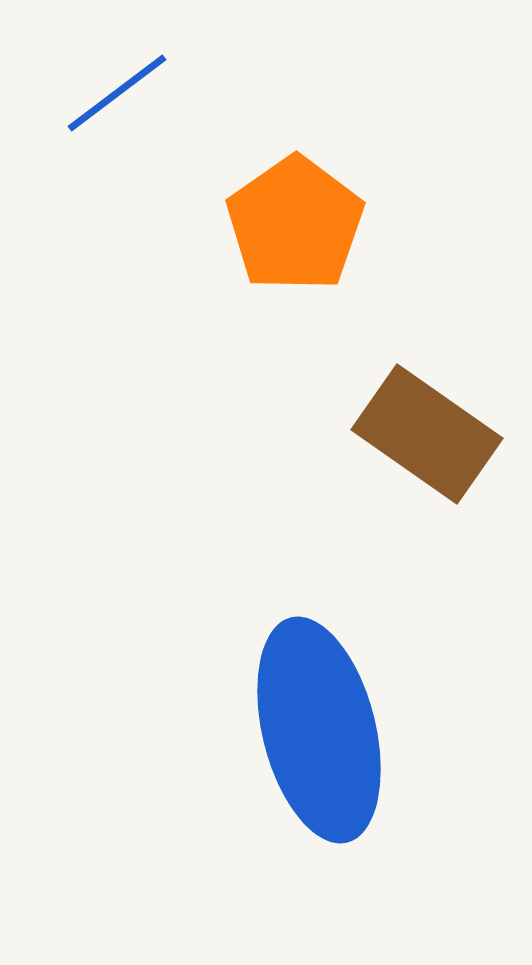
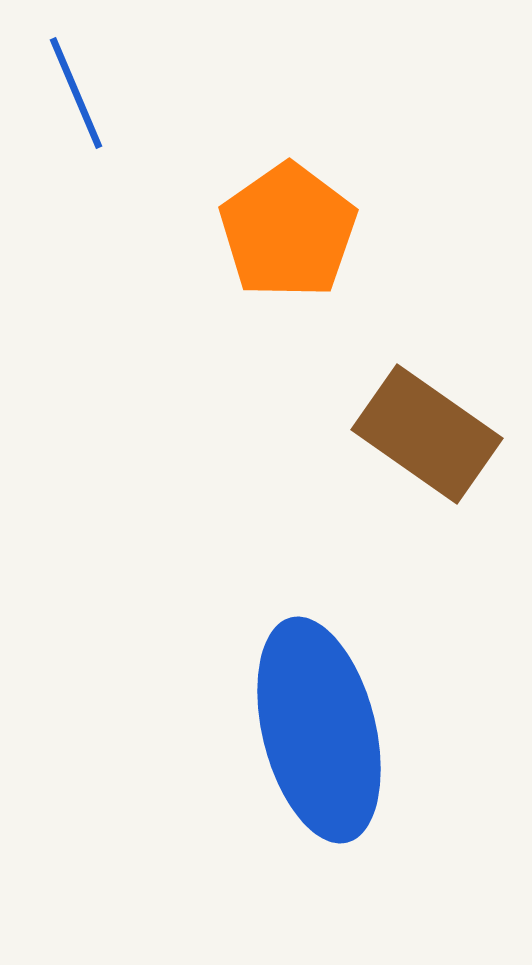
blue line: moved 41 px left; rotated 76 degrees counterclockwise
orange pentagon: moved 7 px left, 7 px down
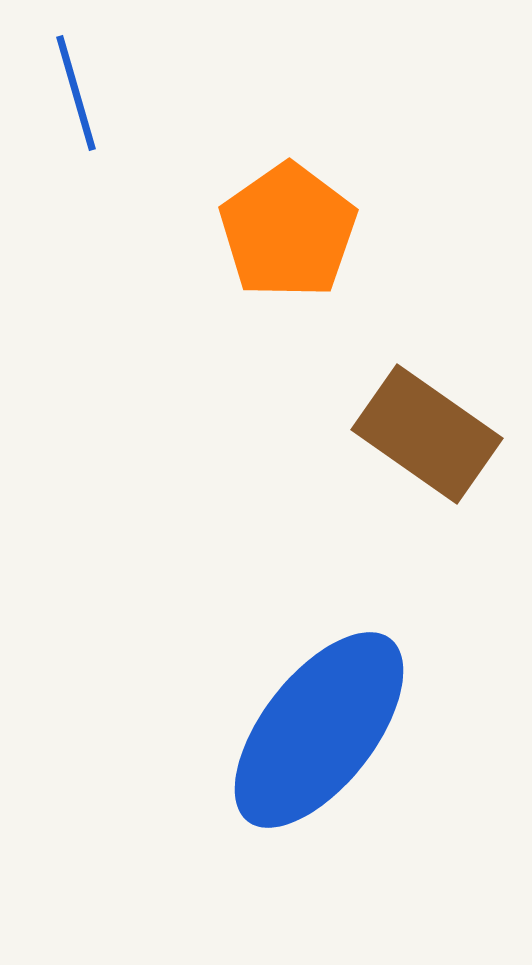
blue line: rotated 7 degrees clockwise
blue ellipse: rotated 52 degrees clockwise
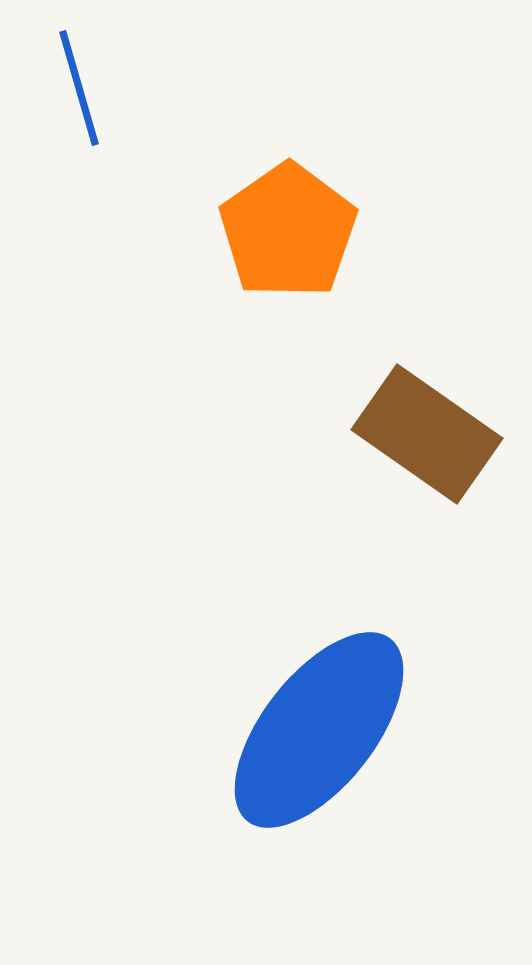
blue line: moved 3 px right, 5 px up
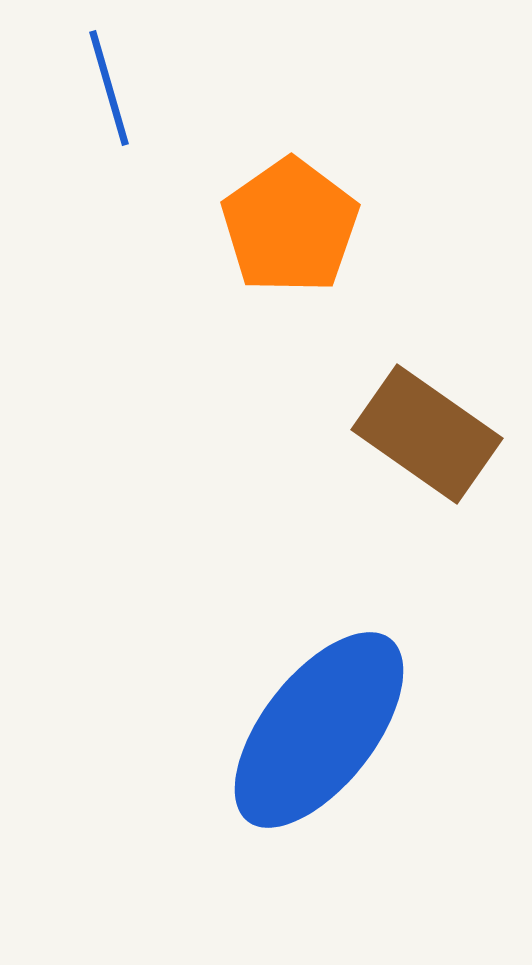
blue line: moved 30 px right
orange pentagon: moved 2 px right, 5 px up
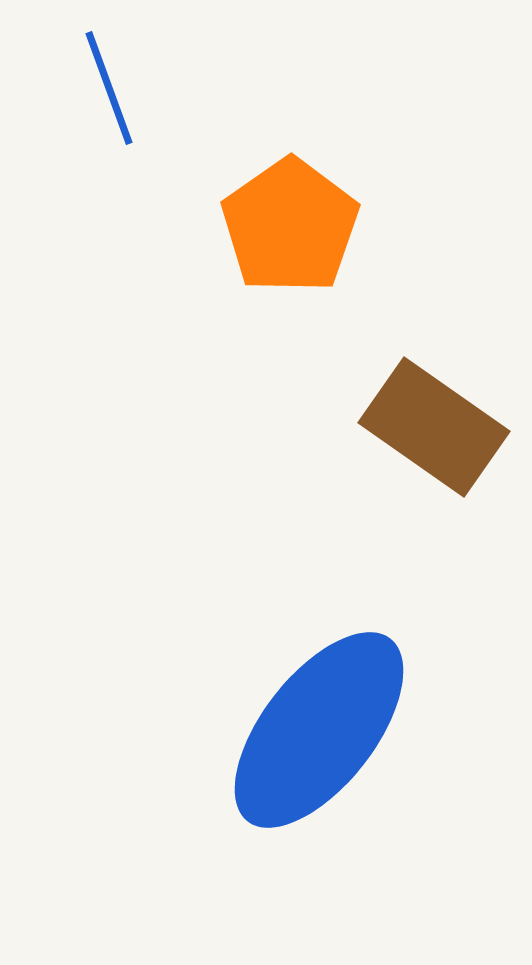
blue line: rotated 4 degrees counterclockwise
brown rectangle: moved 7 px right, 7 px up
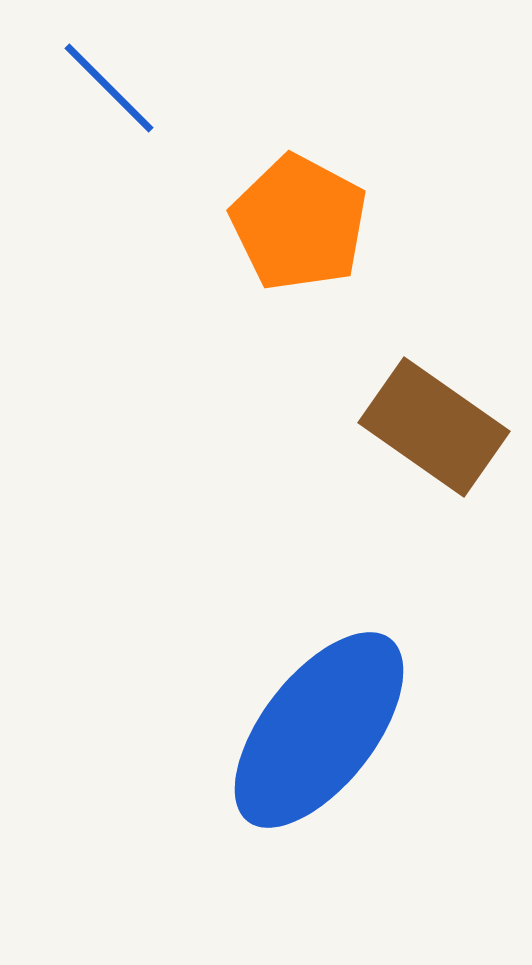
blue line: rotated 25 degrees counterclockwise
orange pentagon: moved 9 px right, 3 px up; rotated 9 degrees counterclockwise
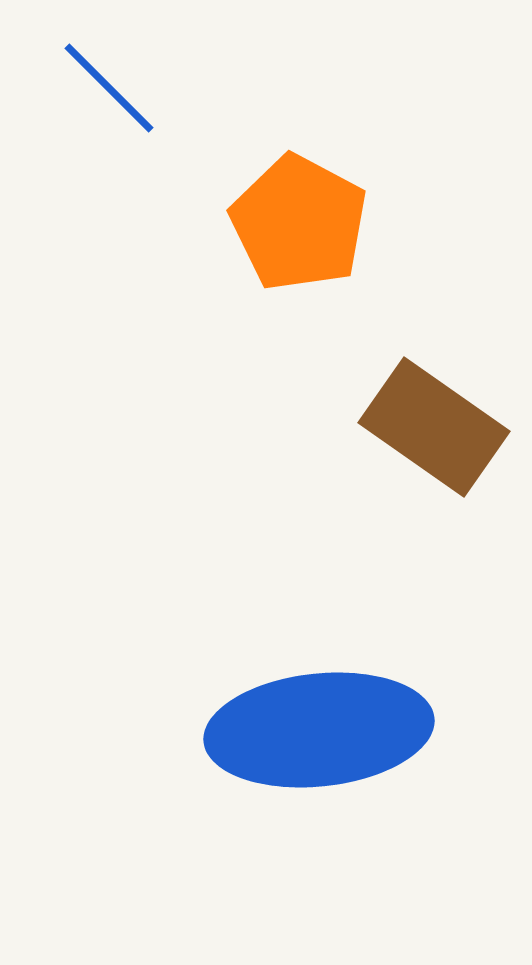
blue ellipse: rotated 46 degrees clockwise
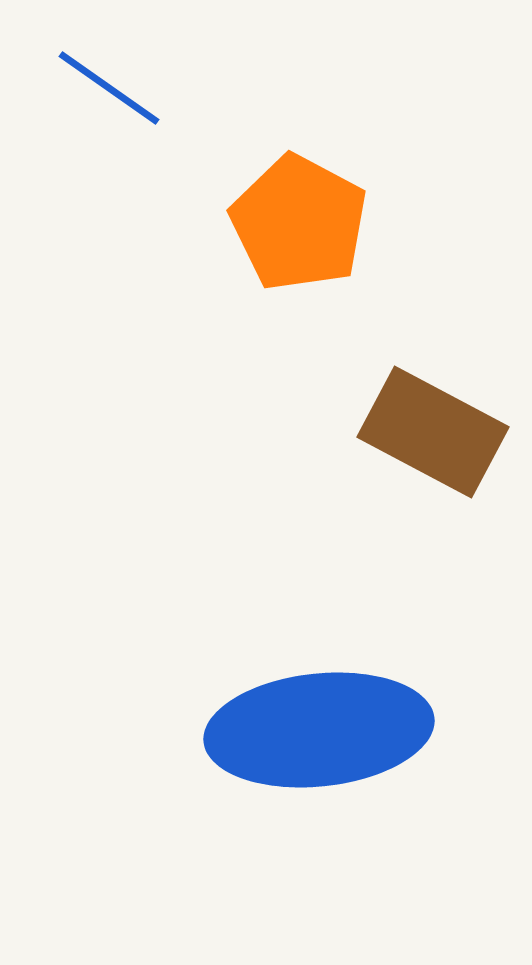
blue line: rotated 10 degrees counterclockwise
brown rectangle: moved 1 px left, 5 px down; rotated 7 degrees counterclockwise
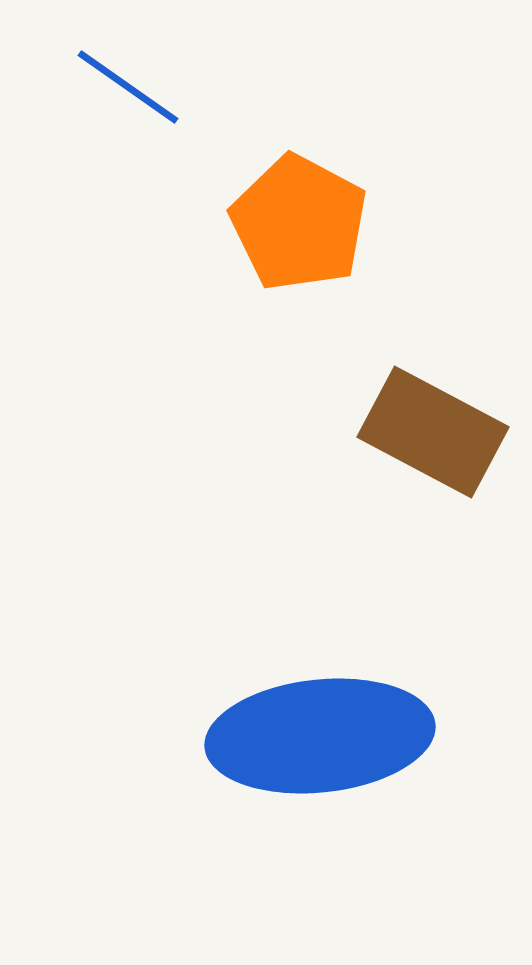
blue line: moved 19 px right, 1 px up
blue ellipse: moved 1 px right, 6 px down
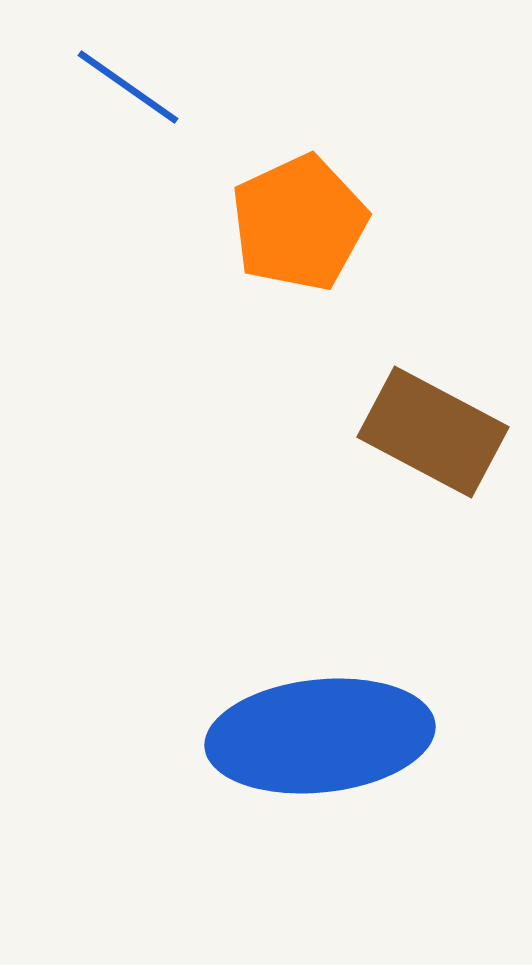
orange pentagon: rotated 19 degrees clockwise
